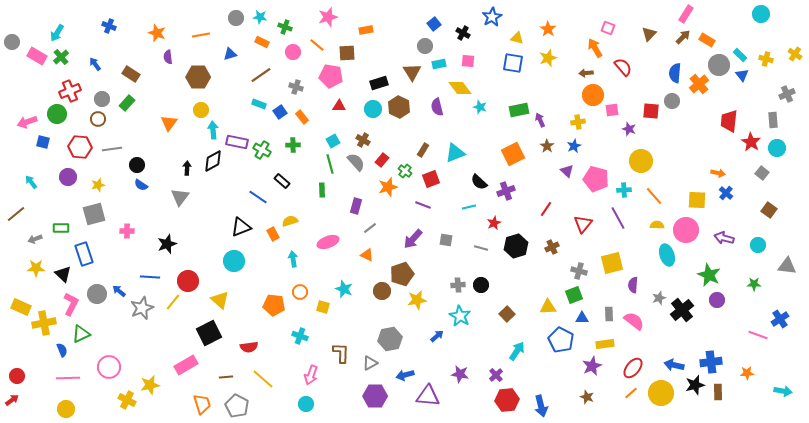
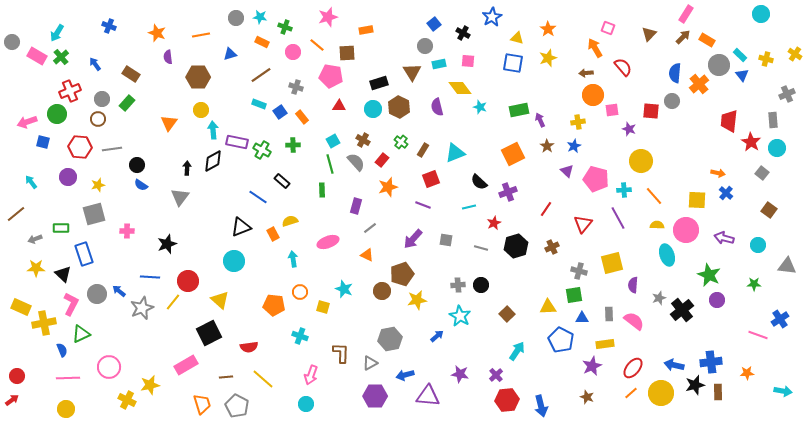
green cross at (405, 171): moved 4 px left, 29 px up
purple cross at (506, 191): moved 2 px right, 1 px down
green square at (574, 295): rotated 12 degrees clockwise
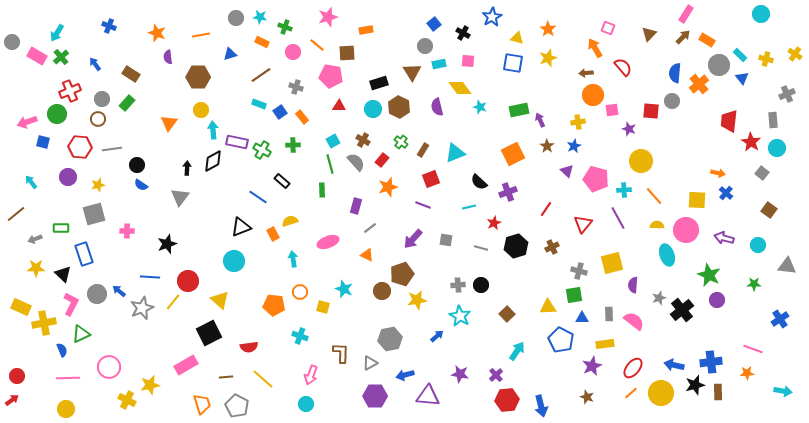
blue triangle at (742, 75): moved 3 px down
pink line at (758, 335): moved 5 px left, 14 px down
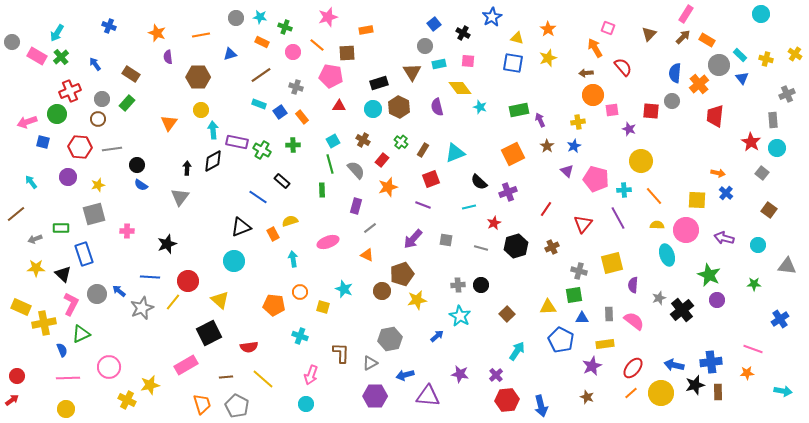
red trapezoid at (729, 121): moved 14 px left, 5 px up
gray semicircle at (356, 162): moved 8 px down
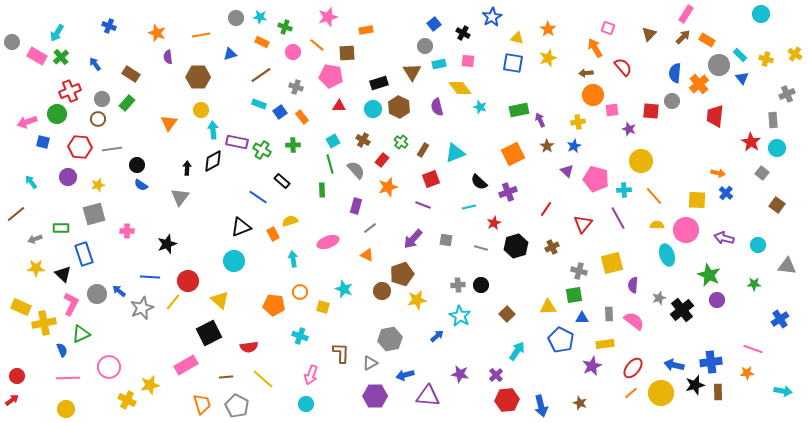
brown square at (769, 210): moved 8 px right, 5 px up
brown star at (587, 397): moved 7 px left, 6 px down
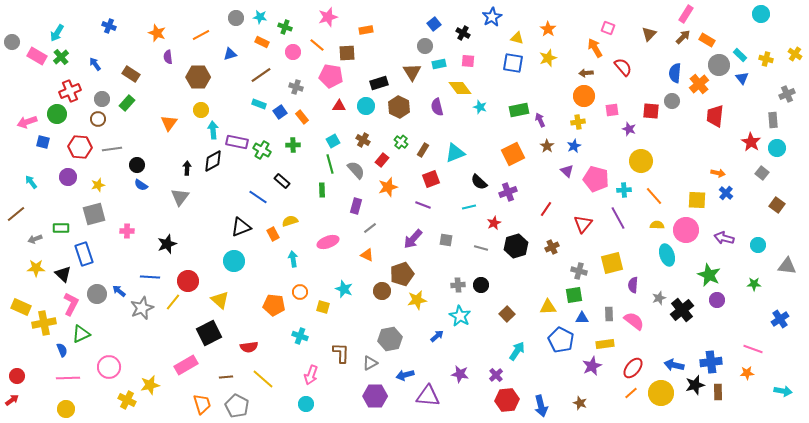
orange line at (201, 35): rotated 18 degrees counterclockwise
orange circle at (593, 95): moved 9 px left, 1 px down
cyan circle at (373, 109): moved 7 px left, 3 px up
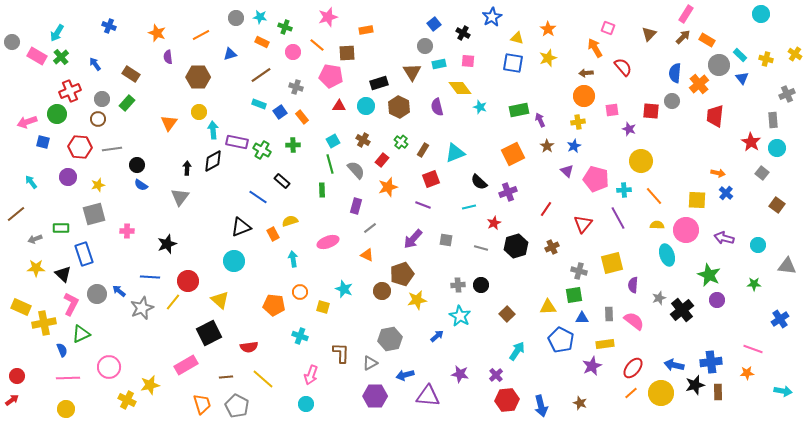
yellow circle at (201, 110): moved 2 px left, 2 px down
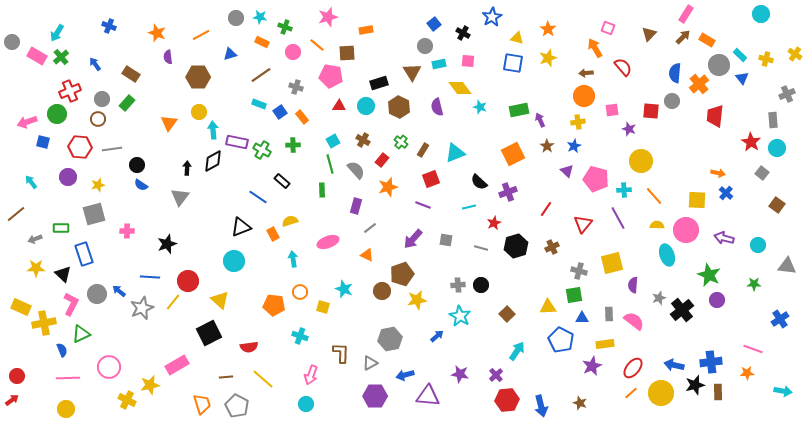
pink rectangle at (186, 365): moved 9 px left
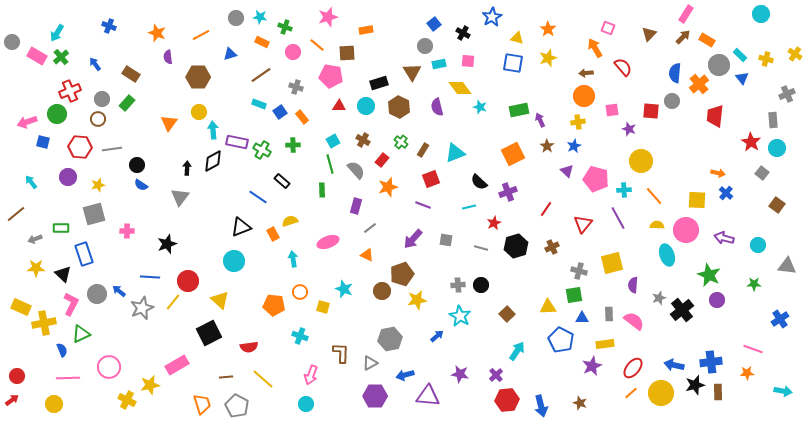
yellow circle at (66, 409): moved 12 px left, 5 px up
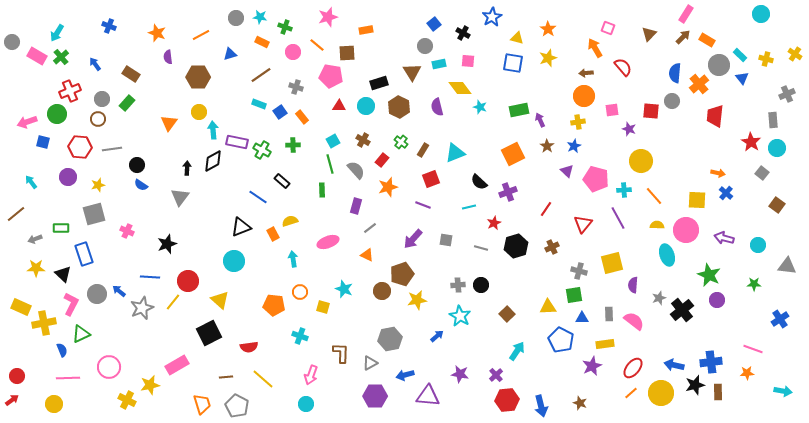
pink cross at (127, 231): rotated 24 degrees clockwise
